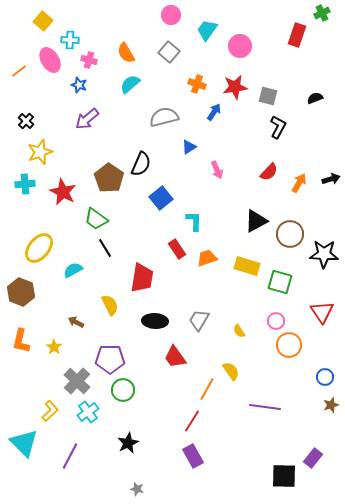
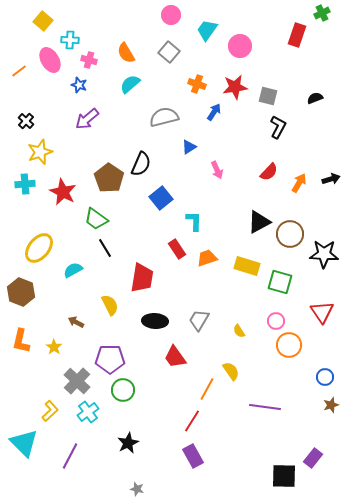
black triangle at (256, 221): moved 3 px right, 1 px down
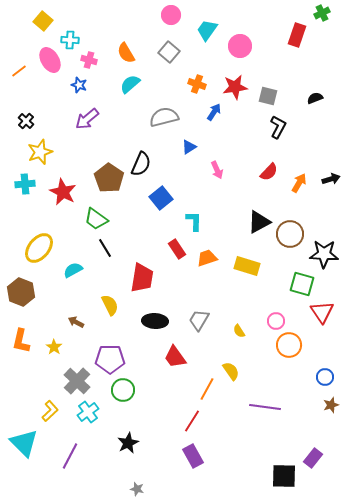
green square at (280, 282): moved 22 px right, 2 px down
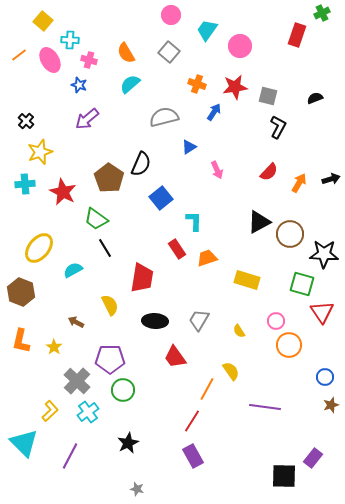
orange line at (19, 71): moved 16 px up
yellow rectangle at (247, 266): moved 14 px down
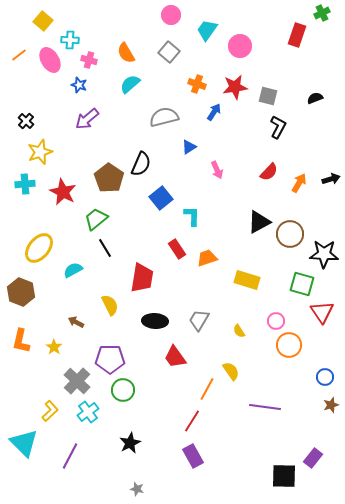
green trapezoid at (96, 219): rotated 105 degrees clockwise
cyan L-shape at (194, 221): moved 2 px left, 5 px up
black star at (128, 443): moved 2 px right
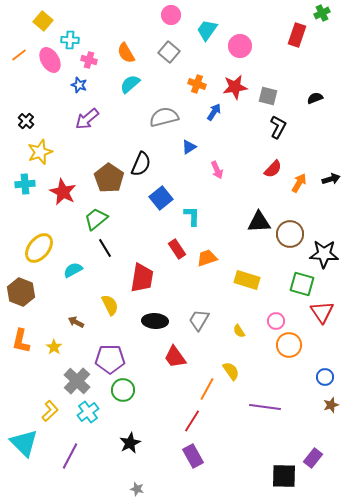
red semicircle at (269, 172): moved 4 px right, 3 px up
black triangle at (259, 222): rotated 25 degrees clockwise
